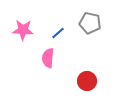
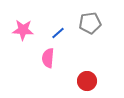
gray pentagon: rotated 20 degrees counterclockwise
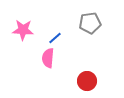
blue line: moved 3 px left, 5 px down
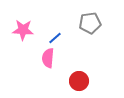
red circle: moved 8 px left
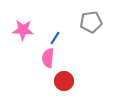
gray pentagon: moved 1 px right, 1 px up
blue line: rotated 16 degrees counterclockwise
red circle: moved 15 px left
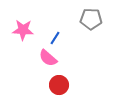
gray pentagon: moved 3 px up; rotated 10 degrees clockwise
pink semicircle: rotated 54 degrees counterclockwise
red circle: moved 5 px left, 4 px down
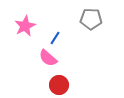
pink star: moved 2 px right, 4 px up; rotated 30 degrees counterclockwise
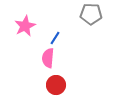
gray pentagon: moved 5 px up
pink semicircle: rotated 54 degrees clockwise
red circle: moved 3 px left
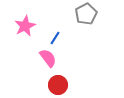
gray pentagon: moved 5 px left; rotated 30 degrees counterclockwise
pink semicircle: rotated 138 degrees clockwise
red circle: moved 2 px right
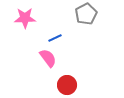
pink star: moved 8 px up; rotated 25 degrees clockwise
blue line: rotated 32 degrees clockwise
red circle: moved 9 px right
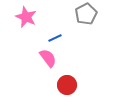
pink star: moved 1 px right, 1 px up; rotated 25 degrees clockwise
